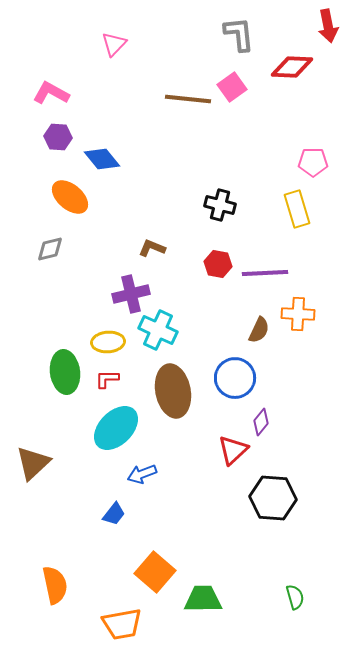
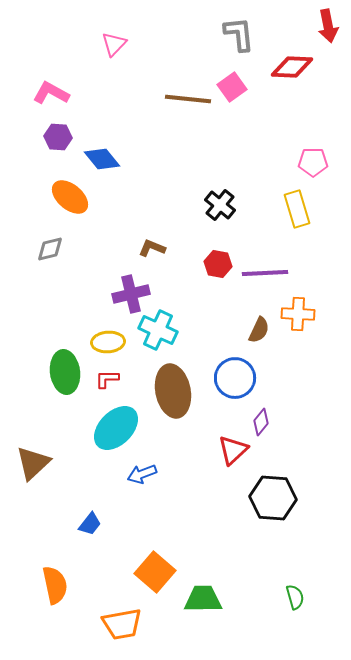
black cross: rotated 24 degrees clockwise
blue trapezoid: moved 24 px left, 10 px down
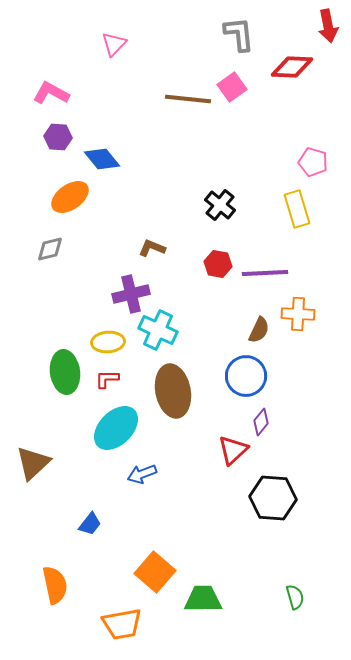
pink pentagon: rotated 16 degrees clockwise
orange ellipse: rotated 75 degrees counterclockwise
blue circle: moved 11 px right, 2 px up
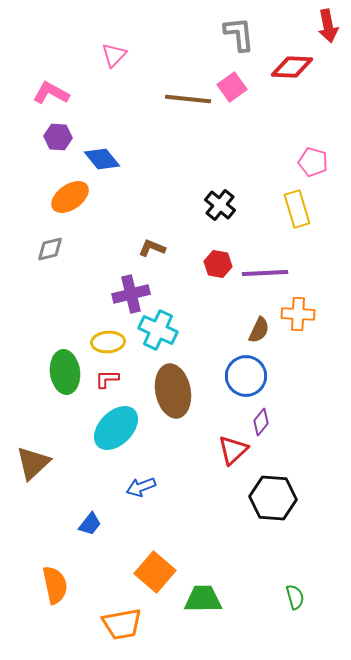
pink triangle: moved 11 px down
blue arrow: moved 1 px left, 13 px down
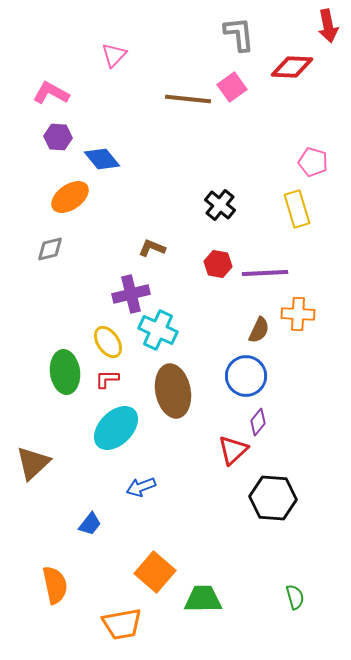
yellow ellipse: rotated 60 degrees clockwise
purple diamond: moved 3 px left
